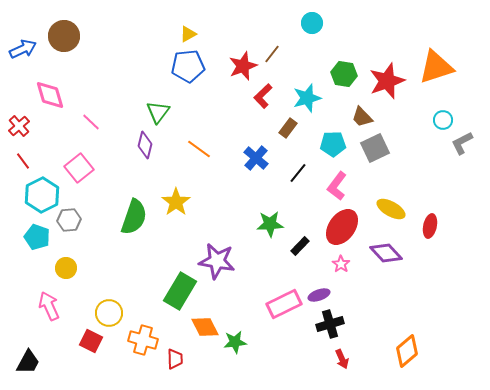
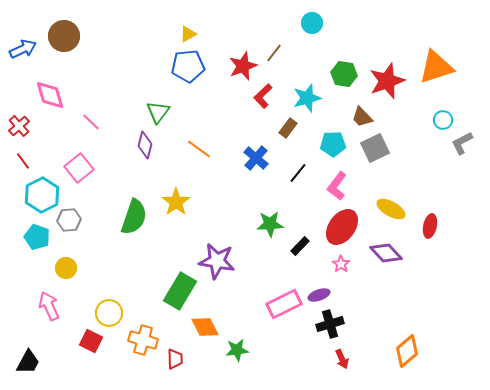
brown line at (272, 54): moved 2 px right, 1 px up
green star at (235, 342): moved 2 px right, 8 px down
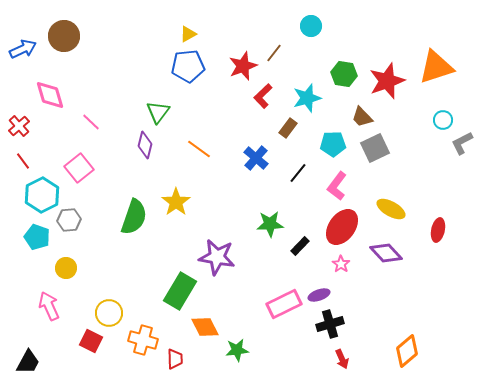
cyan circle at (312, 23): moved 1 px left, 3 px down
red ellipse at (430, 226): moved 8 px right, 4 px down
purple star at (217, 261): moved 4 px up
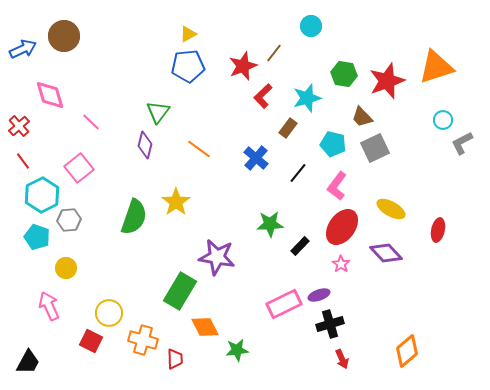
cyan pentagon at (333, 144): rotated 15 degrees clockwise
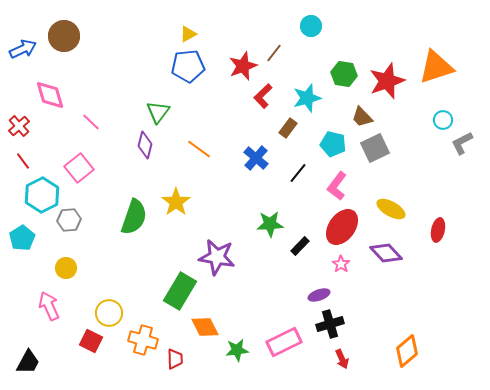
cyan pentagon at (37, 237): moved 15 px left, 1 px down; rotated 20 degrees clockwise
pink rectangle at (284, 304): moved 38 px down
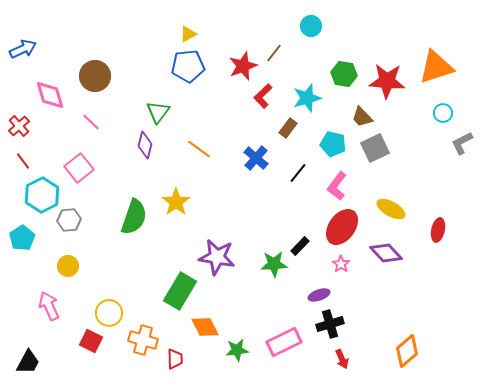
brown circle at (64, 36): moved 31 px right, 40 px down
red star at (387, 81): rotated 24 degrees clockwise
cyan circle at (443, 120): moved 7 px up
green star at (270, 224): moved 4 px right, 40 px down
yellow circle at (66, 268): moved 2 px right, 2 px up
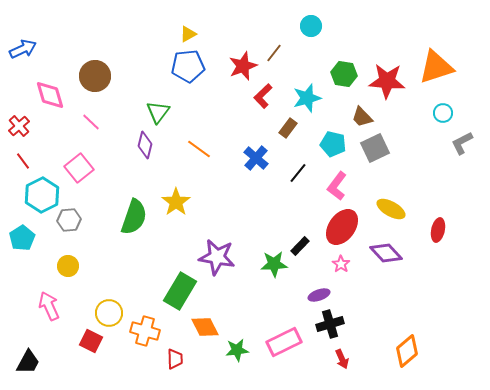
orange cross at (143, 340): moved 2 px right, 9 px up
